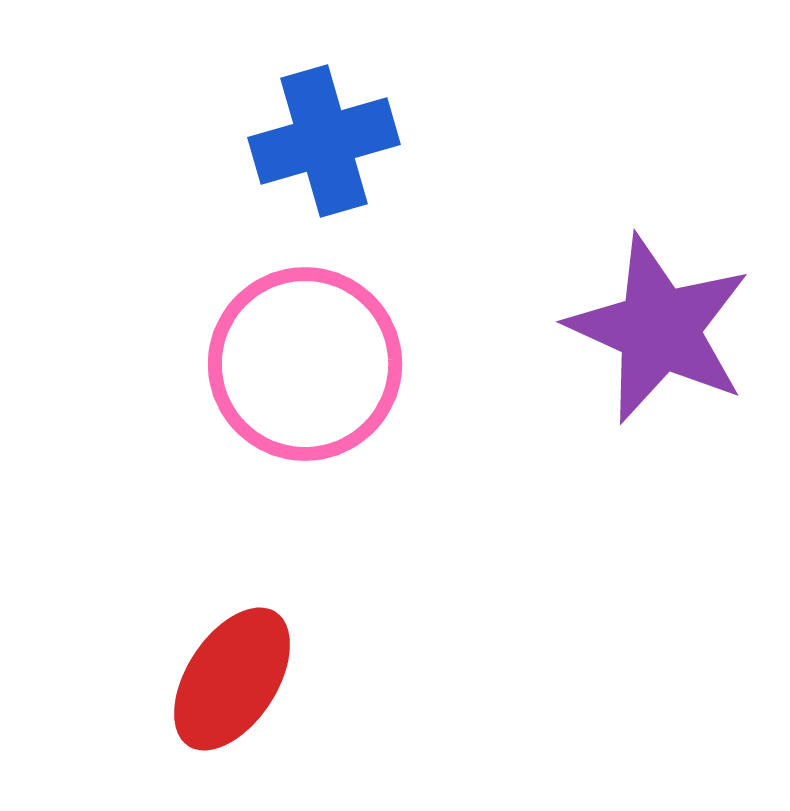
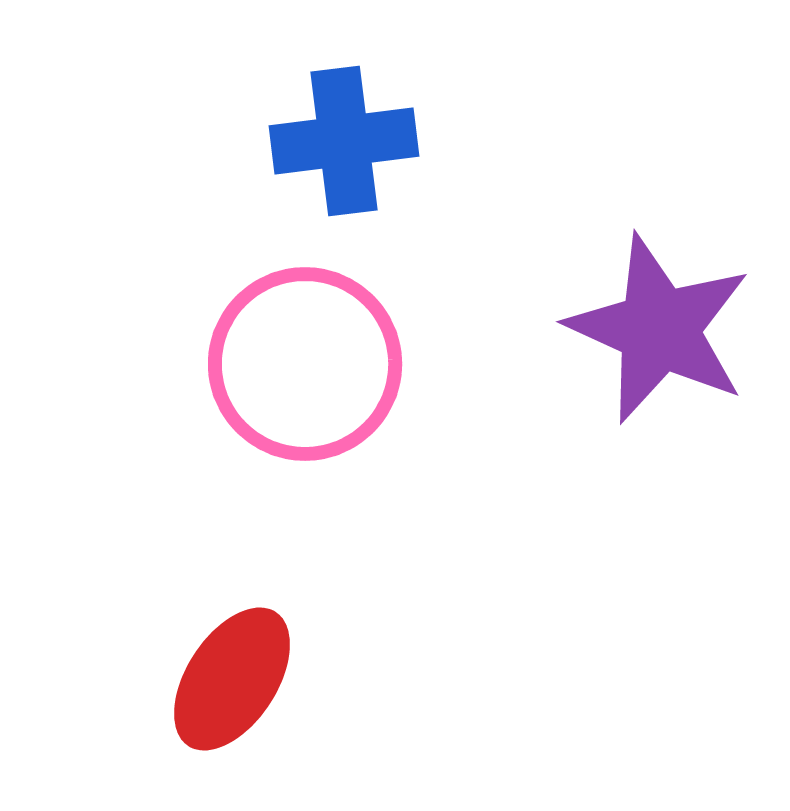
blue cross: moved 20 px right; rotated 9 degrees clockwise
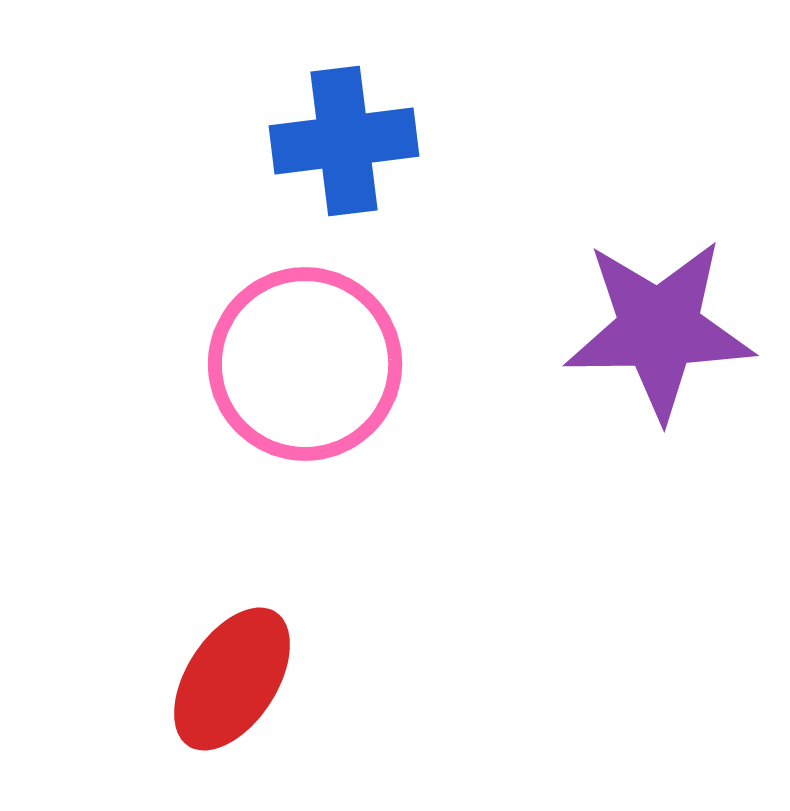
purple star: rotated 25 degrees counterclockwise
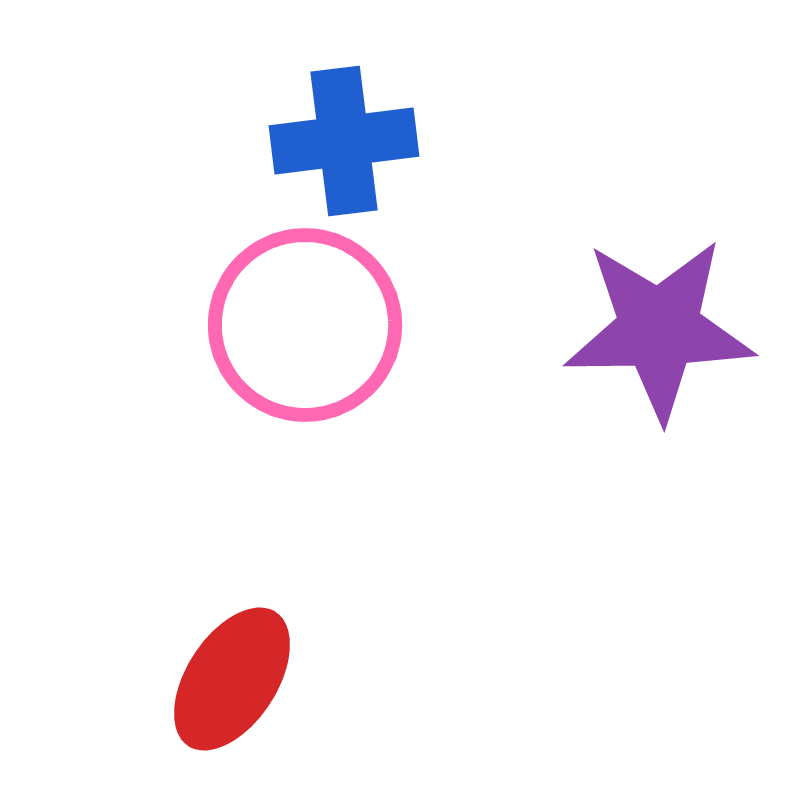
pink circle: moved 39 px up
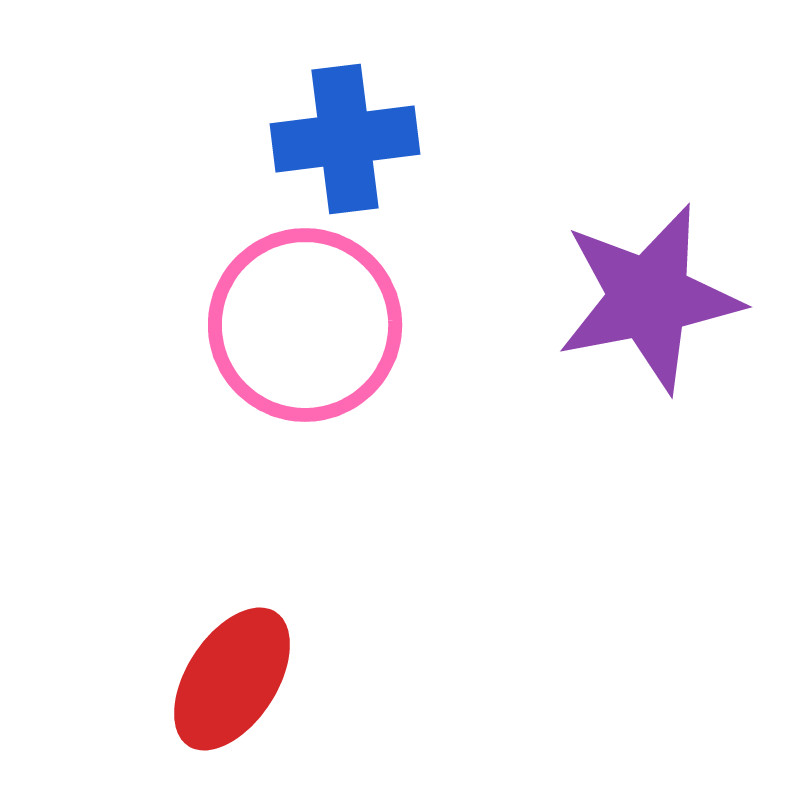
blue cross: moved 1 px right, 2 px up
purple star: moved 10 px left, 31 px up; rotated 10 degrees counterclockwise
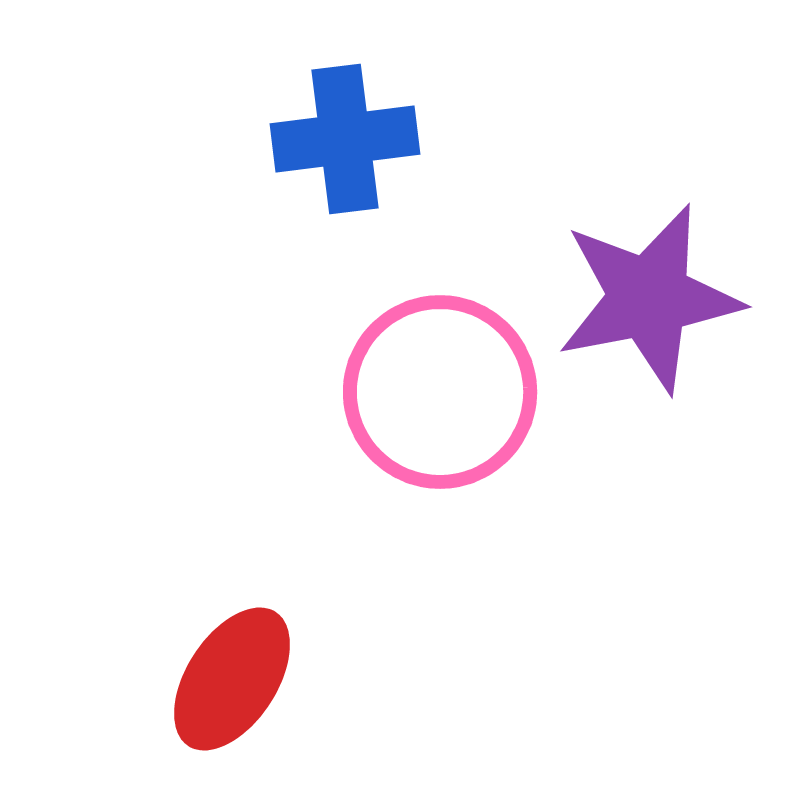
pink circle: moved 135 px right, 67 px down
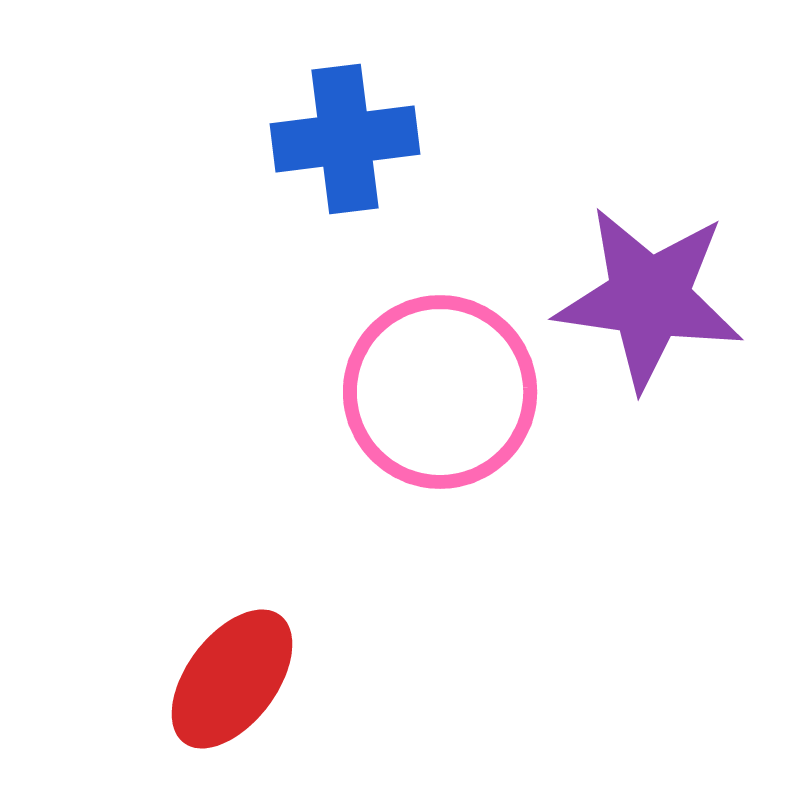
purple star: rotated 19 degrees clockwise
red ellipse: rotated 4 degrees clockwise
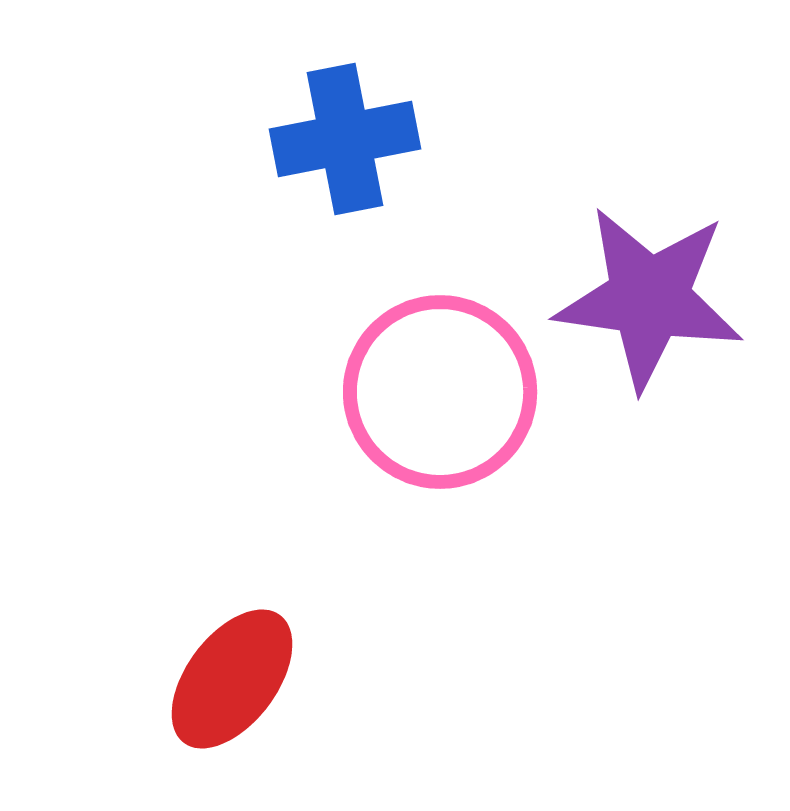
blue cross: rotated 4 degrees counterclockwise
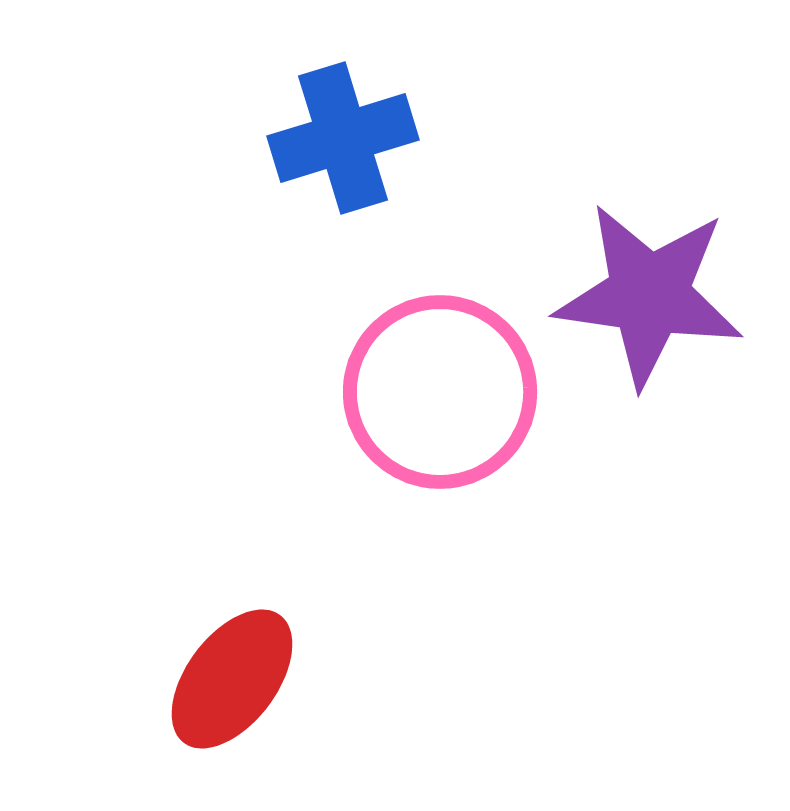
blue cross: moved 2 px left, 1 px up; rotated 6 degrees counterclockwise
purple star: moved 3 px up
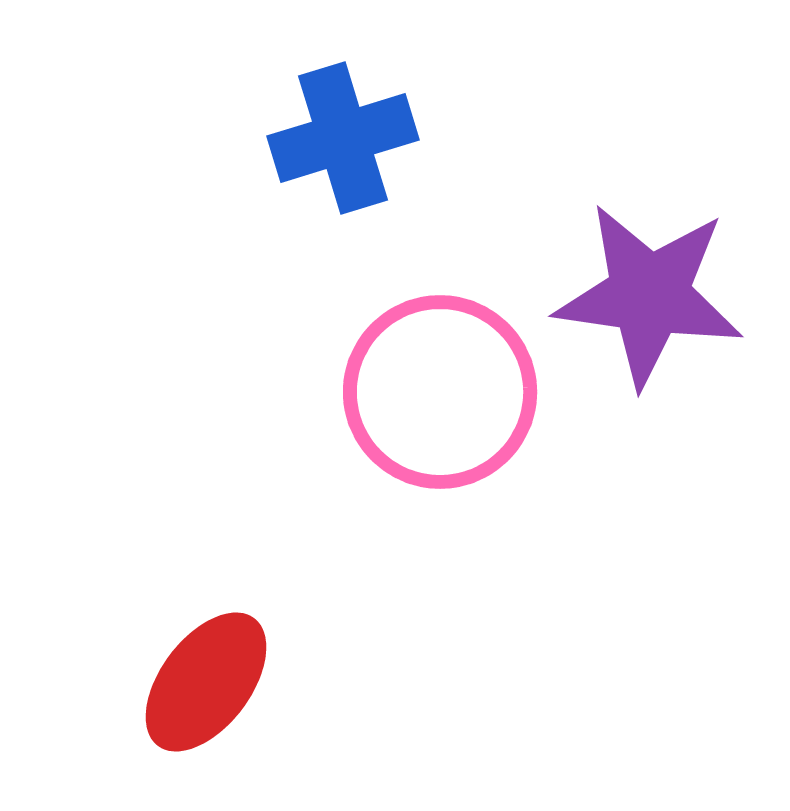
red ellipse: moved 26 px left, 3 px down
